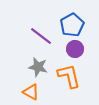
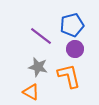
blue pentagon: rotated 15 degrees clockwise
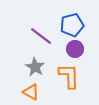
gray star: moved 3 px left; rotated 18 degrees clockwise
orange L-shape: rotated 12 degrees clockwise
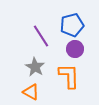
purple line: rotated 20 degrees clockwise
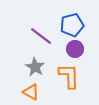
purple line: rotated 20 degrees counterclockwise
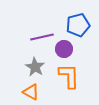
blue pentagon: moved 6 px right
purple line: moved 1 px right, 1 px down; rotated 50 degrees counterclockwise
purple circle: moved 11 px left
